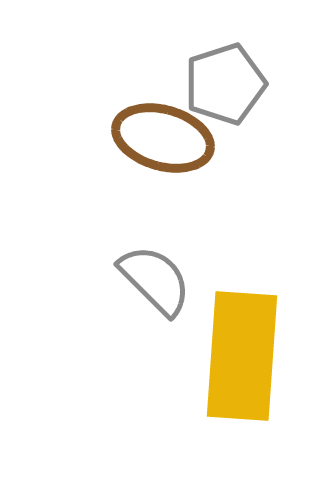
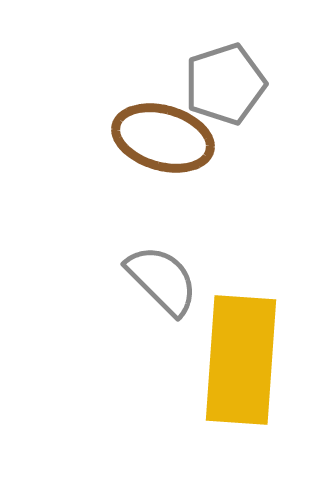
gray semicircle: moved 7 px right
yellow rectangle: moved 1 px left, 4 px down
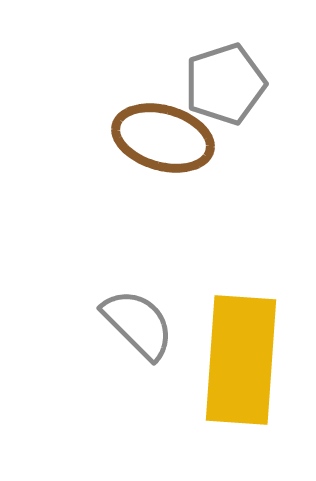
gray semicircle: moved 24 px left, 44 px down
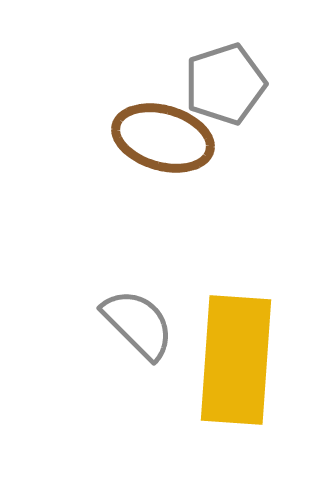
yellow rectangle: moved 5 px left
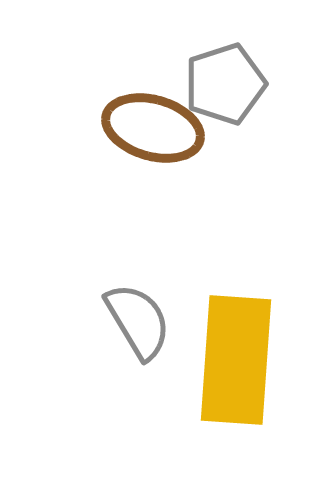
brown ellipse: moved 10 px left, 10 px up
gray semicircle: moved 3 px up; rotated 14 degrees clockwise
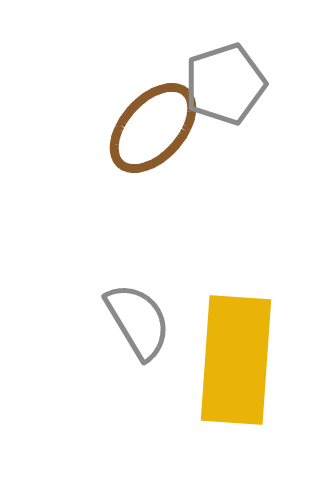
brown ellipse: rotated 64 degrees counterclockwise
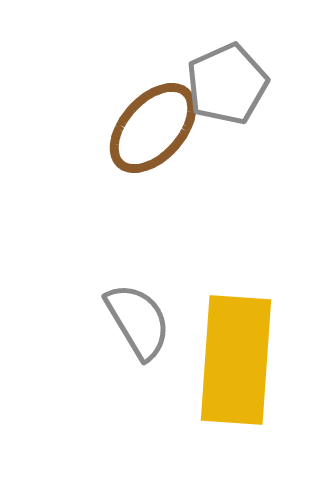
gray pentagon: moved 2 px right; rotated 6 degrees counterclockwise
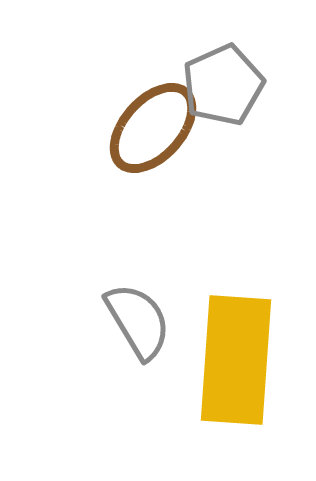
gray pentagon: moved 4 px left, 1 px down
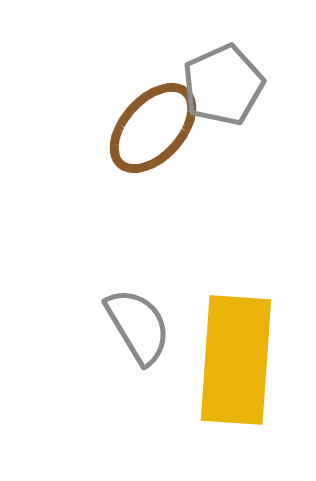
gray semicircle: moved 5 px down
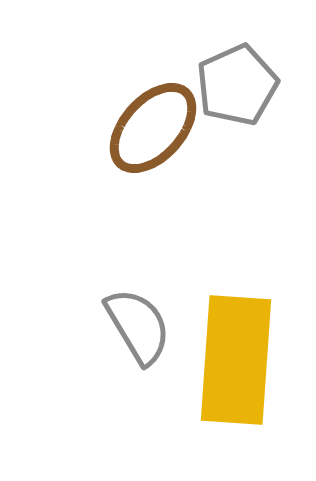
gray pentagon: moved 14 px right
